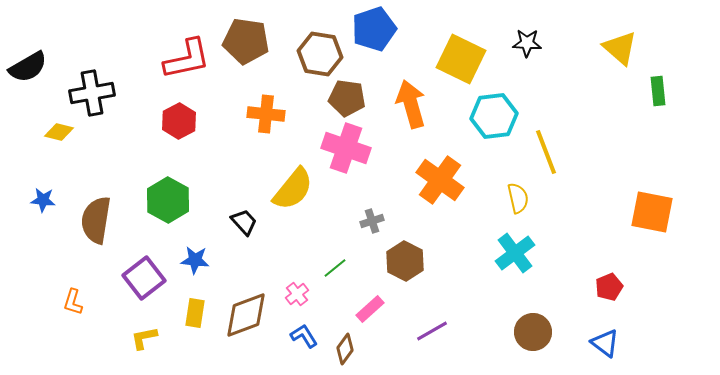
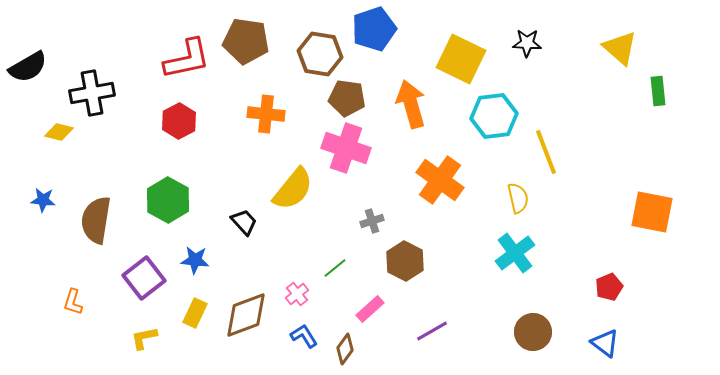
yellow rectangle at (195, 313): rotated 16 degrees clockwise
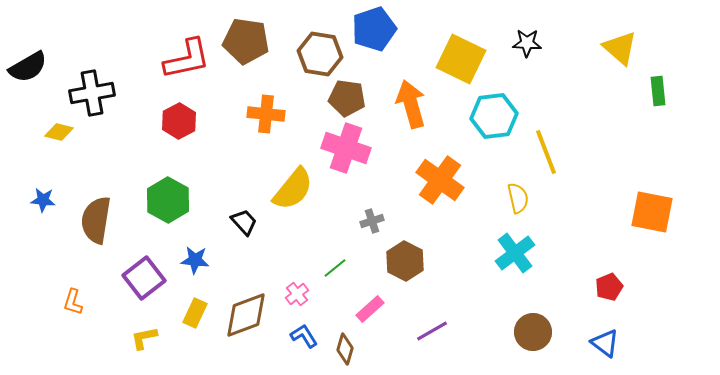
brown diamond at (345, 349): rotated 20 degrees counterclockwise
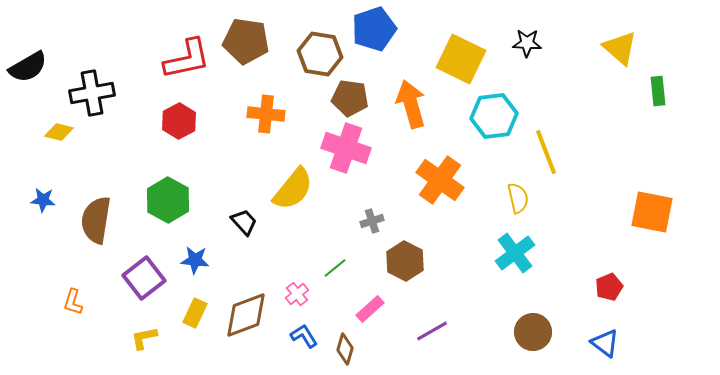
brown pentagon at (347, 98): moved 3 px right
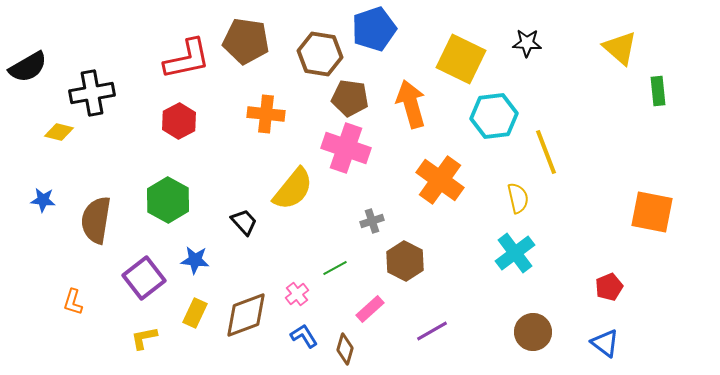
green line at (335, 268): rotated 10 degrees clockwise
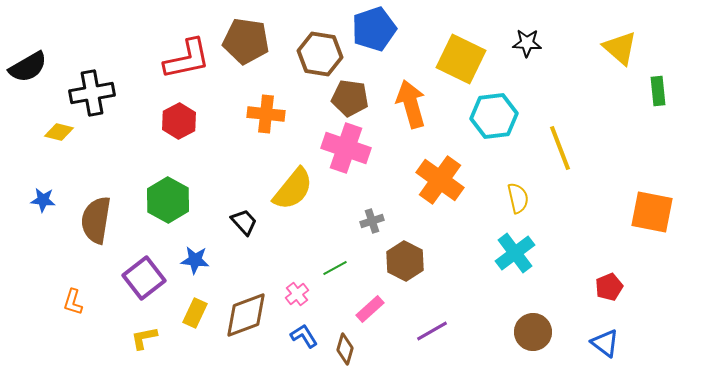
yellow line at (546, 152): moved 14 px right, 4 px up
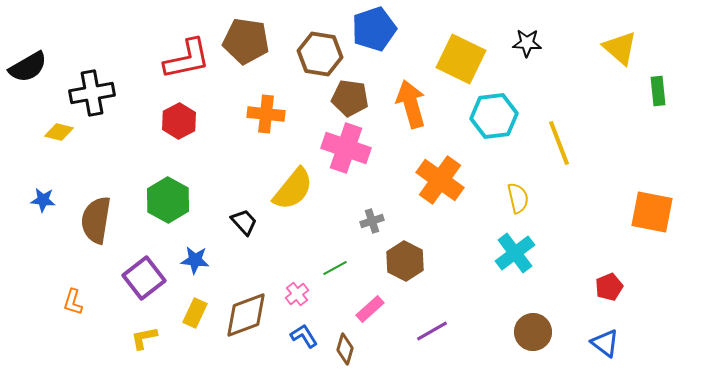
yellow line at (560, 148): moved 1 px left, 5 px up
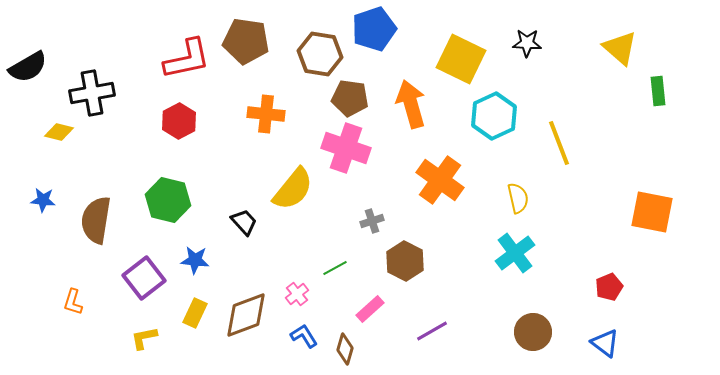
cyan hexagon at (494, 116): rotated 18 degrees counterclockwise
green hexagon at (168, 200): rotated 15 degrees counterclockwise
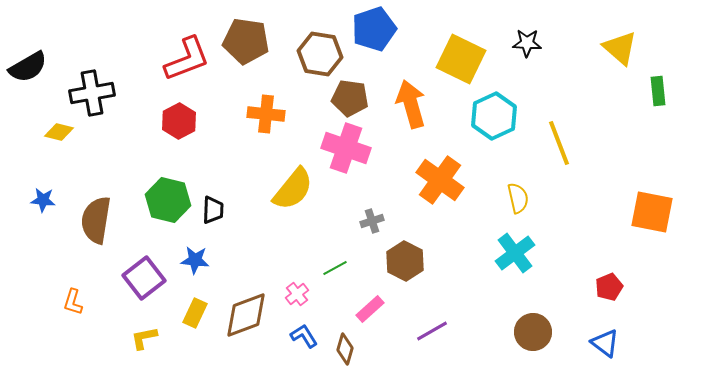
red L-shape at (187, 59): rotated 9 degrees counterclockwise
black trapezoid at (244, 222): moved 31 px left, 12 px up; rotated 44 degrees clockwise
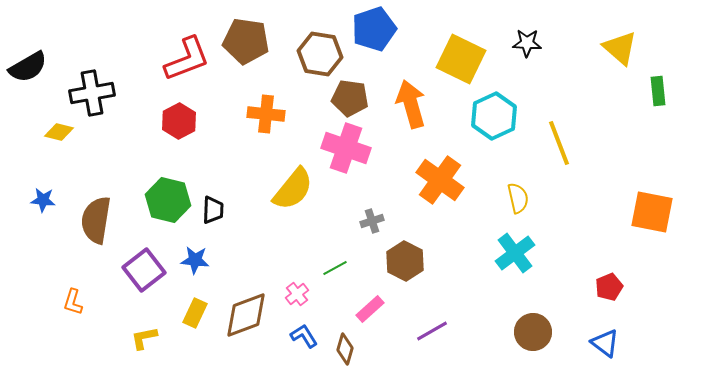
purple square at (144, 278): moved 8 px up
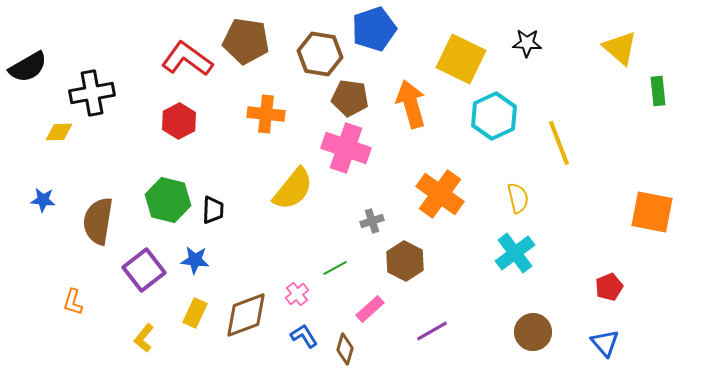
red L-shape at (187, 59): rotated 123 degrees counterclockwise
yellow diamond at (59, 132): rotated 16 degrees counterclockwise
orange cross at (440, 180): moved 14 px down
brown semicircle at (96, 220): moved 2 px right, 1 px down
yellow L-shape at (144, 338): rotated 40 degrees counterclockwise
blue triangle at (605, 343): rotated 12 degrees clockwise
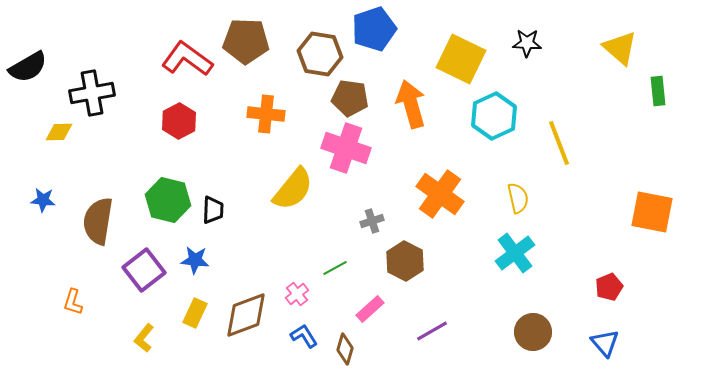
brown pentagon at (246, 41): rotated 6 degrees counterclockwise
